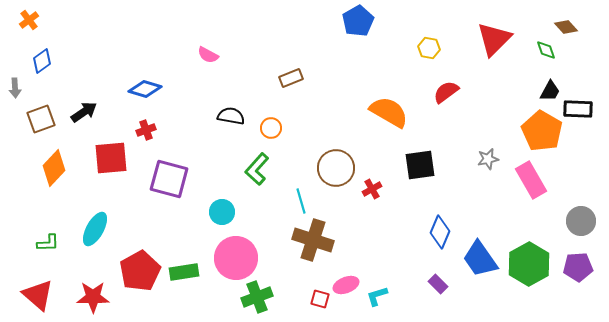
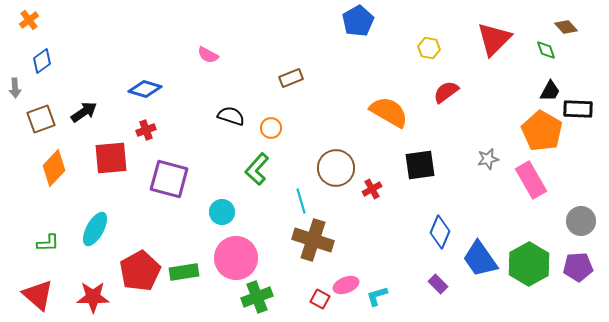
black semicircle at (231, 116): rotated 8 degrees clockwise
red square at (320, 299): rotated 12 degrees clockwise
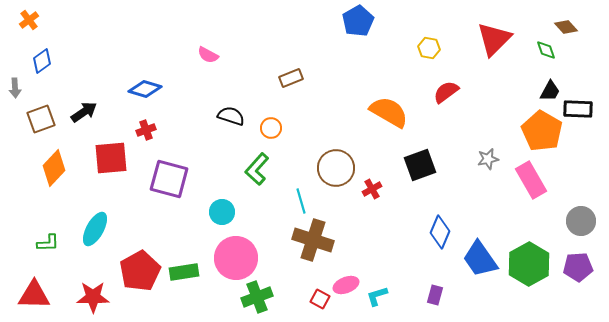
black square at (420, 165): rotated 12 degrees counterclockwise
purple rectangle at (438, 284): moved 3 px left, 11 px down; rotated 60 degrees clockwise
red triangle at (38, 295): moved 4 px left; rotated 40 degrees counterclockwise
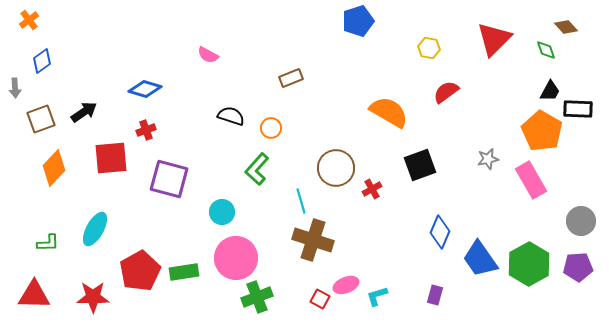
blue pentagon at (358, 21): rotated 12 degrees clockwise
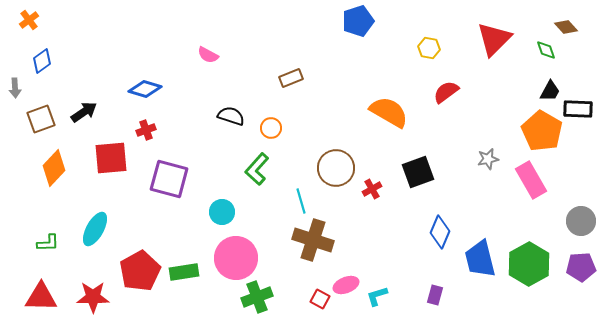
black square at (420, 165): moved 2 px left, 7 px down
blue trapezoid at (480, 259): rotated 21 degrees clockwise
purple pentagon at (578, 267): moved 3 px right
red triangle at (34, 295): moved 7 px right, 2 px down
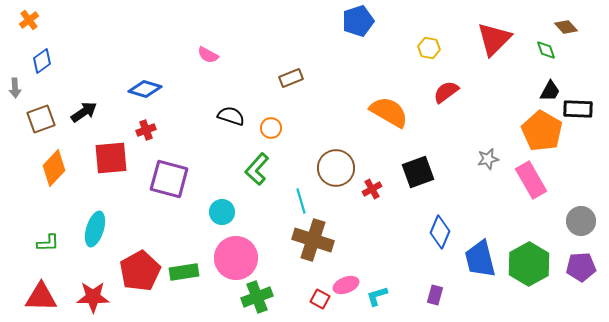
cyan ellipse at (95, 229): rotated 12 degrees counterclockwise
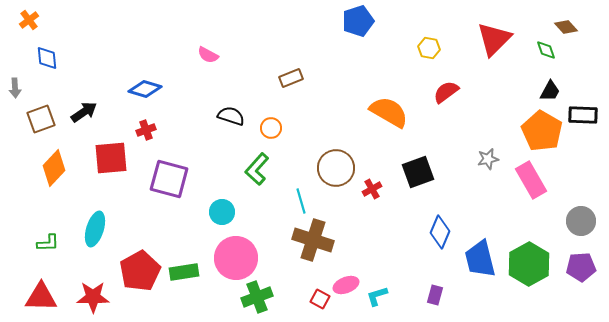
blue diamond at (42, 61): moved 5 px right, 3 px up; rotated 60 degrees counterclockwise
black rectangle at (578, 109): moved 5 px right, 6 px down
